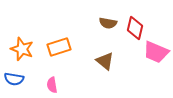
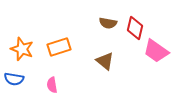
pink trapezoid: moved 1 px up; rotated 12 degrees clockwise
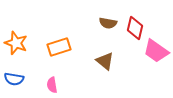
orange star: moved 6 px left, 6 px up
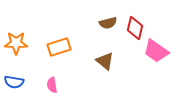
brown semicircle: rotated 24 degrees counterclockwise
orange star: rotated 20 degrees counterclockwise
blue semicircle: moved 3 px down
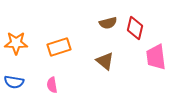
pink trapezoid: moved 6 px down; rotated 48 degrees clockwise
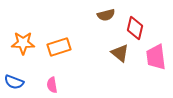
brown semicircle: moved 2 px left, 8 px up
orange star: moved 7 px right
brown triangle: moved 15 px right, 8 px up
blue semicircle: rotated 12 degrees clockwise
